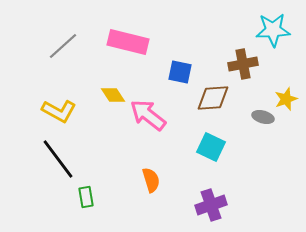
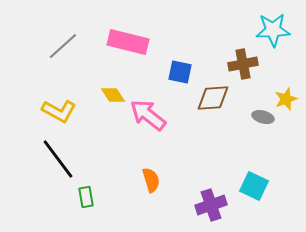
cyan square: moved 43 px right, 39 px down
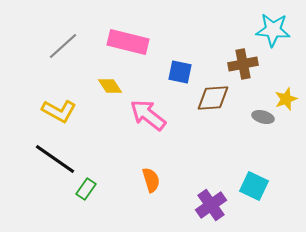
cyan star: rotated 8 degrees clockwise
yellow diamond: moved 3 px left, 9 px up
black line: moved 3 px left; rotated 18 degrees counterclockwise
green rectangle: moved 8 px up; rotated 45 degrees clockwise
purple cross: rotated 16 degrees counterclockwise
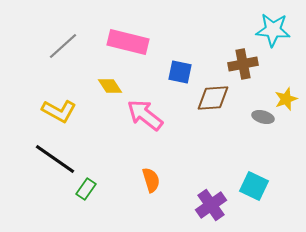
pink arrow: moved 3 px left
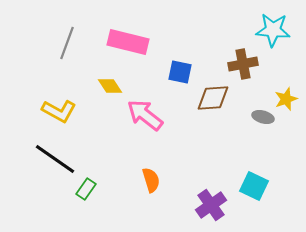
gray line: moved 4 px right, 3 px up; rotated 28 degrees counterclockwise
